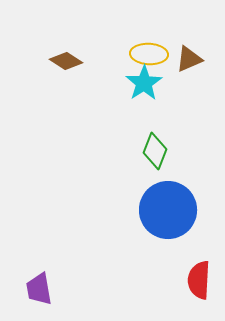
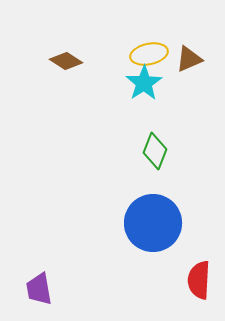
yellow ellipse: rotated 15 degrees counterclockwise
blue circle: moved 15 px left, 13 px down
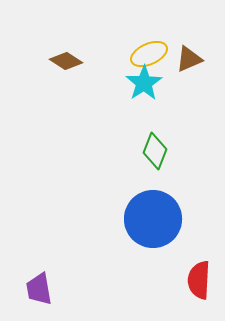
yellow ellipse: rotated 12 degrees counterclockwise
blue circle: moved 4 px up
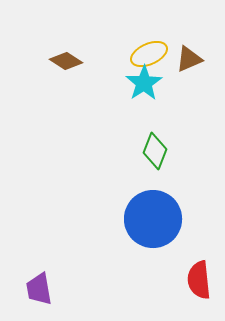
red semicircle: rotated 9 degrees counterclockwise
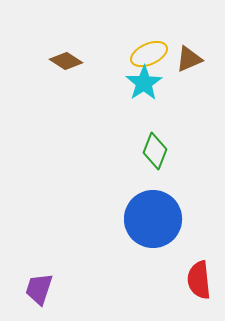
purple trapezoid: rotated 28 degrees clockwise
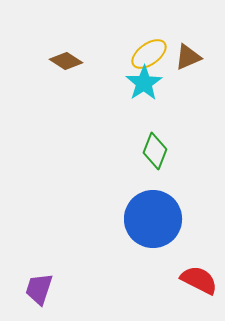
yellow ellipse: rotated 12 degrees counterclockwise
brown triangle: moved 1 px left, 2 px up
red semicircle: rotated 123 degrees clockwise
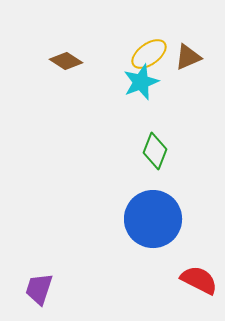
cyan star: moved 3 px left, 1 px up; rotated 12 degrees clockwise
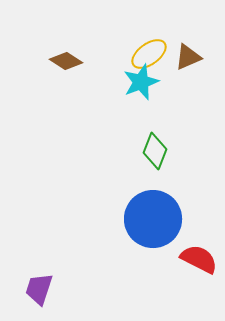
red semicircle: moved 21 px up
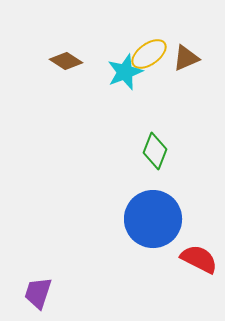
brown triangle: moved 2 px left, 1 px down
cyan star: moved 16 px left, 10 px up
purple trapezoid: moved 1 px left, 4 px down
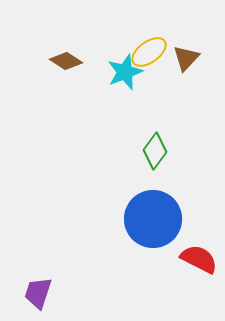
yellow ellipse: moved 2 px up
brown triangle: rotated 24 degrees counterclockwise
green diamond: rotated 15 degrees clockwise
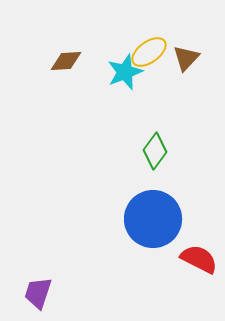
brown diamond: rotated 36 degrees counterclockwise
